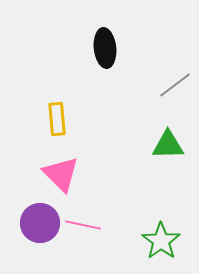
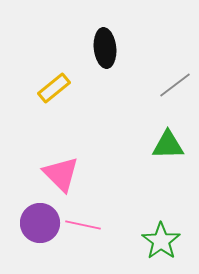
yellow rectangle: moved 3 px left, 31 px up; rotated 56 degrees clockwise
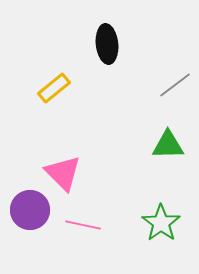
black ellipse: moved 2 px right, 4 px up
pink triangle: moved 2 px right, 1 px up
purple circle: moved 10 px left, 13 px up
green star: moved 18 px up
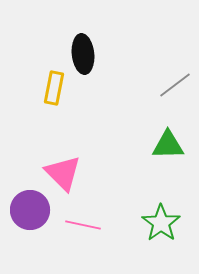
black ellipse: moved 24 px left, 10 px down
yellow rectangle: rotated 40 degrees counterclockwise
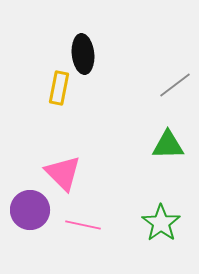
yellow rectangle: moved 5 px right
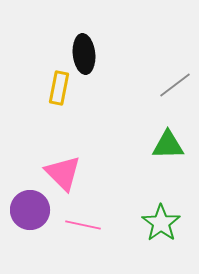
black ellipse: moved 1 px right
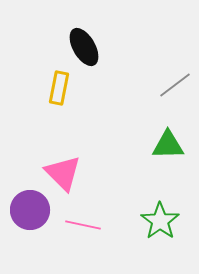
black ellipse: moved 7 px up; rotated 24 degrees counterclockwise
green star: moved 1 px left, 2 px up
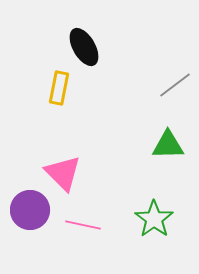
green star: moved 6 px left, 2 px up
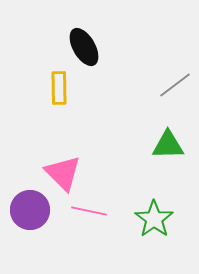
yellow rectangle: rotated 12 degrees counterclockwise
pink line: moved 6 px right, 14 px up
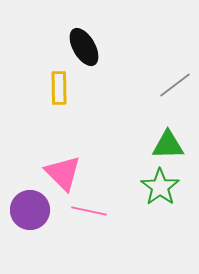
green star: moved 6 px right, 32 px up
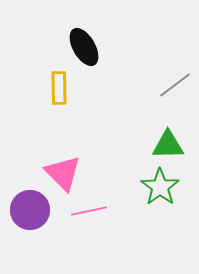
pink line: rotated 24 degrees counterclockwise
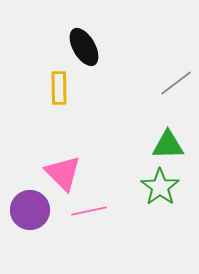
gray line: moved 1 px right, 2 px up
